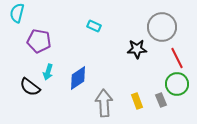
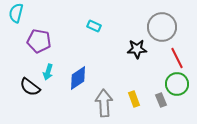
cyan semicircle: moved 1 px left
yellow rectangle: moved 3 px left, 2 px up
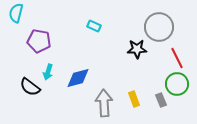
gray circle: moved 3 px left
blue diamond: rotated 20 degrees clockwise
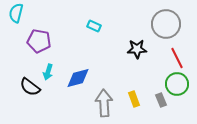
gray circle: moved 7 px right, 3 px up
